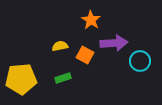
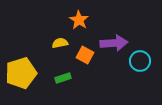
orange star: moved 12 px left
yellow semicircle: moved 3 px up
yellow pentagon: moved 6 px up; rotated 12 degrees counterclockwise
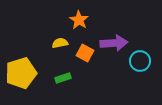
orange square: moved 2 px up
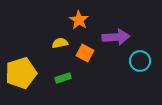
purple arrow: moved 2 px right, 6 px up
